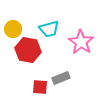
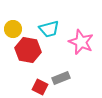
pink star: rotated 10 degrees counterclockwise
red square: rotated 21 degrees clockwise
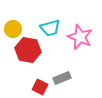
cyan trapezoid: moved 1 px right, 1 px up
pink star: moved 1 px left, 5 px up
gray rectangle: moved 1 px right
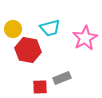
pink star: moved 5 px right, 1 px down; rotated 20 degrees clockwise
red square: rotated 28 degrees counterclockwise
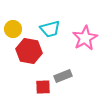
cyan trapezoid: moved 1 px down
red hexagon: moved 1 px right, 1 px down
gray rectangle: moved 1 px right, 2 px up
red square: moved 3 px right
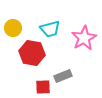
yellow circle: moved 1 px up
pink star: moved 1 px left
red hexagon: moved 3 px right, 2 px down
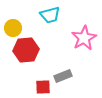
cyan trapezoid: moved 14 px up
red hexagon: moved 6 px left, 3 px up; rotated 15 degrees counterclockwise
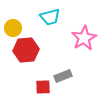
cyan trapezoid: moved 2 px down
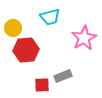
red square: moved 1 px left, 2 px up
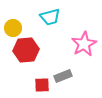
pink star: moved 6 px down
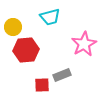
yellow circle: moved 1 px up
gray rectangle: moved 1 px left, 1 px up
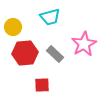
red hexagon: moved 1 px left, 3 px down
gray rectangle: moved 7 px left, 21 px up; rotated 66 degrees clockwise
